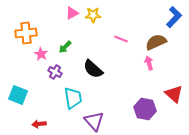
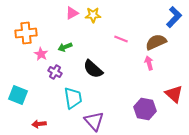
green arrow: rotated 24 degrees clockwise
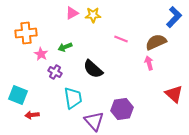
purple hexagon: moved 23 px left; rotated 20 degrees counterclockwise
red arrow: moved 7 px left, 9 px up
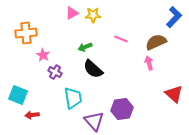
green arrow: moved 20 px right
pink star: moved 2 px right, 1 px down
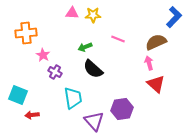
pink triangle: rotated 32 degrees clockwise
pink line: moved 3 px left
red triangle: moved 18 px left, 10 px up
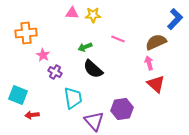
blue L-shape: moved 1 px right, 2 px down
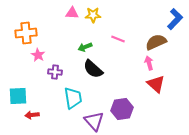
pink star: moved 5 px left
purple cross: rotated 24 degrees counterclockwise
cyan square: moved 1 px down; rotated 24 degrees counterclockwise
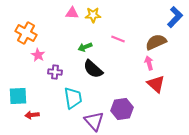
blue L-shape: moved 2 px up
orange cross: rotated 35 degrees clockwise
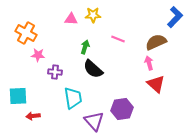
pink triangle: moved 1 px left, 6 px down
green arrow: rotated 128 degrees clockwise
pink star: rotated 24 degrees counterclockwise
red arrow: moved 1 px right, 1 px down
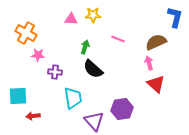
blue L-shape: rotated 30 degrees counterclockwise
